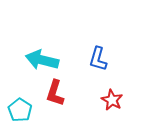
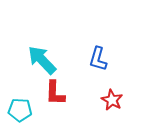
cyan arrow: rotated 32 degrees clockwise
red L-shape: rotated 16 degrees counterclockwise
cyan pentagon: rotated 30 degrees counterclockwise
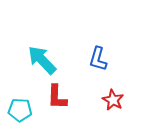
red L-shape: moved 2 px right, 4 px down
red star: moved 1 px right
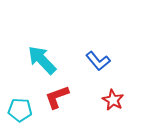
blue L-shape: moved 2 px down; rotated 55 degrees counterclockwise
red L-shape: rotated 68 degrees clockwise
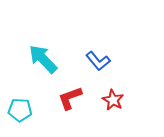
cyan arrow: moved 1 px right, 1 px up
red L-shape: moved 13 px right, 1 px down
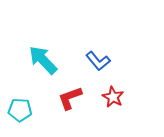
cyan arrow: moved 1 px down
red star: moved 3 px up
